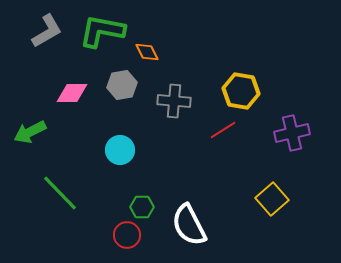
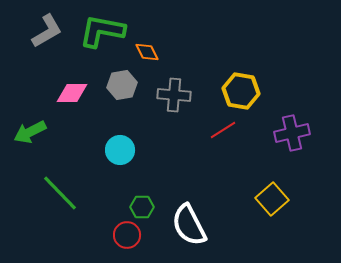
gray cross: moved 6 px up
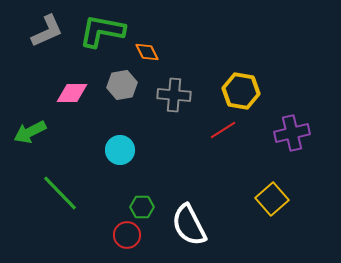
gray L-shape: rotated 6 degrees clockwise
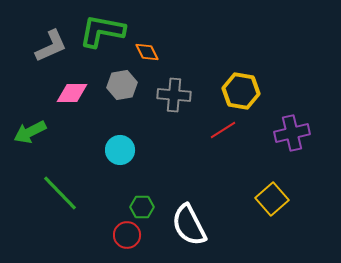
gray L-shape: moved 4 px right, 15 px down
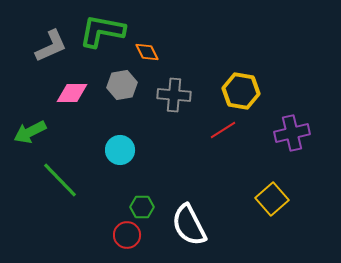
green line: moved 13 px up
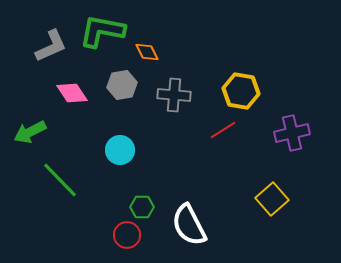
pink diamond: rotated 56 degrees clockwise
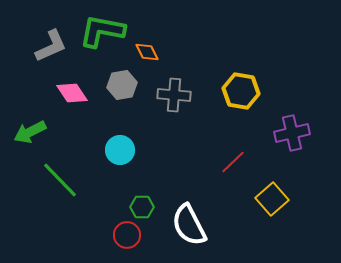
red line: moved 10 px right, 32 px down; rotated 12 degrees counterclockwise
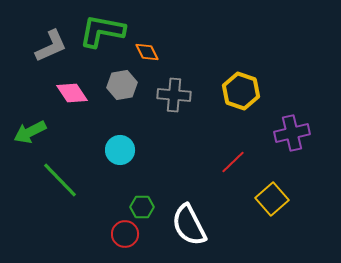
yellow hexagon: rotated 9 degrees clockwise
red circle: moved 2 px left, 1 px up
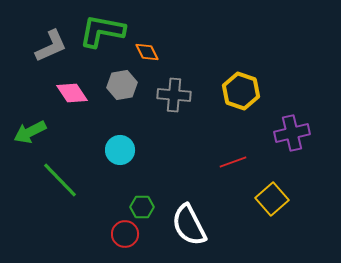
red line: rotated 24 degrees clockwise
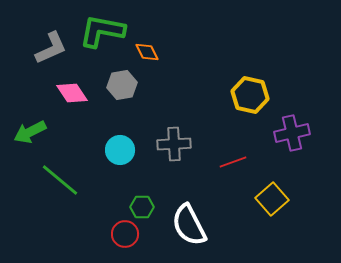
gray L-shape: moved 2 px down
yellow hexagon: moved 9 px right, 4 px down; rotated 6 degrees counterclockwise
gray cross: moved 49 px down; rotated 8 degrees counterclockwise
green line: rotated 6 degrees counterclockwise
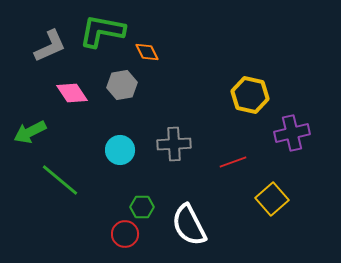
gray L-shape: moved 1 px left, 2 px up
